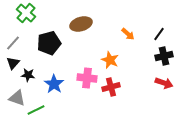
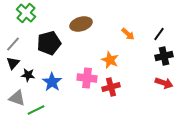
gray line: moved 1 px down
blue star: moved 2 px left, 2 px up
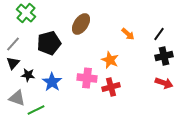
brown ellipse: rotated 40 degrees counterclockwise
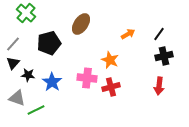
orange arrow: rotated 72 degrees counterclockwise
red arrow: moved 5 px left, 3 px down; rotated 78 degrees clockwise
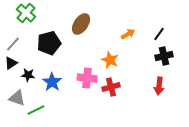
black triangle: moved 2 px left; rotated 16 degrees clockwise
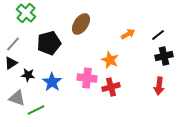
black line: moved 1 px left, 1 px down; rotated 16 degrees clockwise
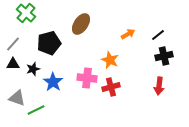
black triangle: moved 2 px right, 1 px down; rotated 32 degrees clockwise
black star: moved 5 px right, 6 px up; rotated 24 degrees counterclockwise
blue star: moved 1 px right
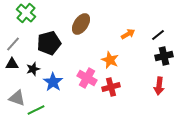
black triangle: moved 1 px left
pink cross: rotated 24 degrees clockwise
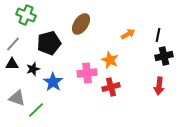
green cross: moved 2 px down; rotated 18 degrees counterclockwise
black line: rotated 40 degrees counterclockwise
pink cross: moved 5 px up; rotated 36 degrees counterclockwise
green line: rotated 18 degrees counterclockwise
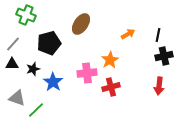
orange star: rotated 18 degrees clockwise
